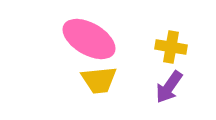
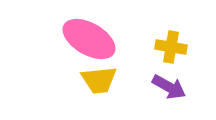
purple arrow: rotated 96 degrees counterclockwise
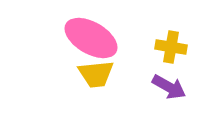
pink ellipse: moved 2 px right, 1 px up
yellow trapezoid: moved 3 px left, 6 px up
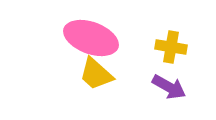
pink ellipse: rotated 10 degrees counterclockwise
yellow trapezoid: rotated 48 degrees clockwise
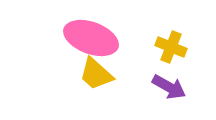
yellow cross: rotated 12 degrees clockwise
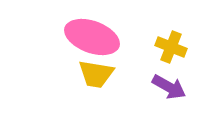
pink ellipse: moved 1 px right, 1 px up
yellow trapezoid: rotated 33 degrees counterclockwise
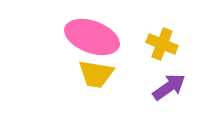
yellow cross: moved 9 px left, 3 px up
purple arrow: rotated 64 degrees counterclockwise
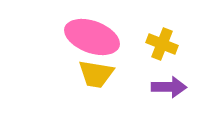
purple arrow: rotated 36 degrees clockwise
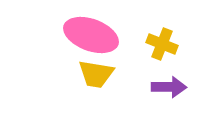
pink ellipse: moved 1 px left, 2 px up
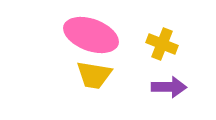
yellow trapezoid: moved 2 px left, 1 px down
